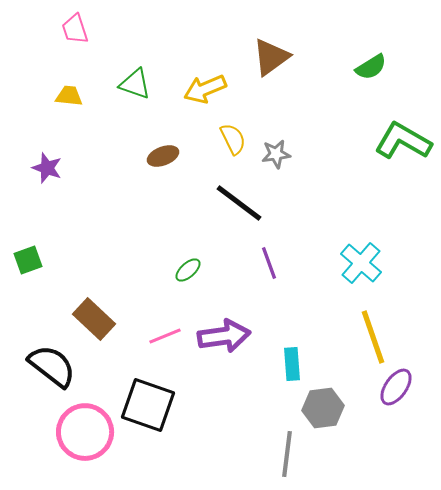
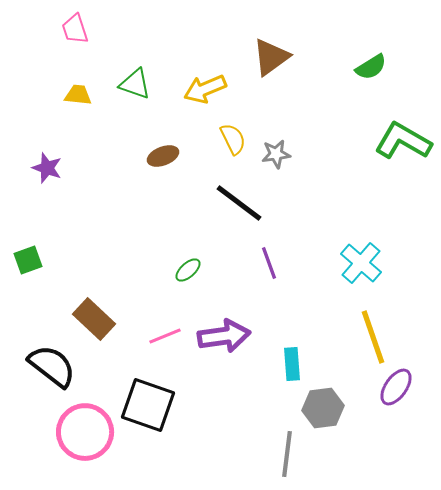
yellow trapezoid: moved 9 px right, 1 px up
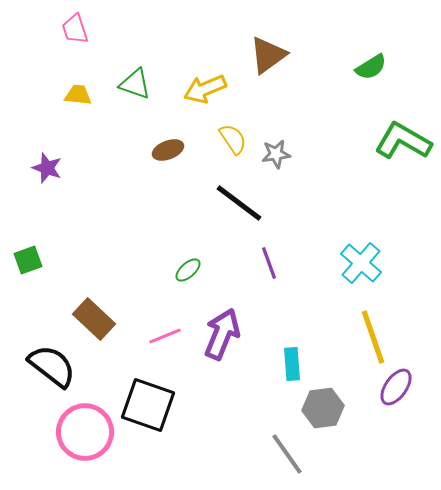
brown triangle: moved 3 px left, 2 px up
yellow semicircle: rotated 8 degrees counterclockwise
brown ellipse: moved 5 px right, 6 px up
purple arrow: moved 2 px left, 2 px up; rotated 60 degrees counterclockwise
gray line: rotated 42 degrees counterclockwise
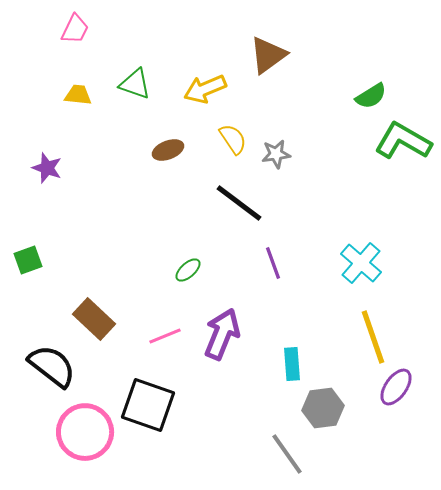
pink trapezoid: rotated 136 degrees counterclockwise
green semicircle: moved 29 px down
purple line: moved 4 px right
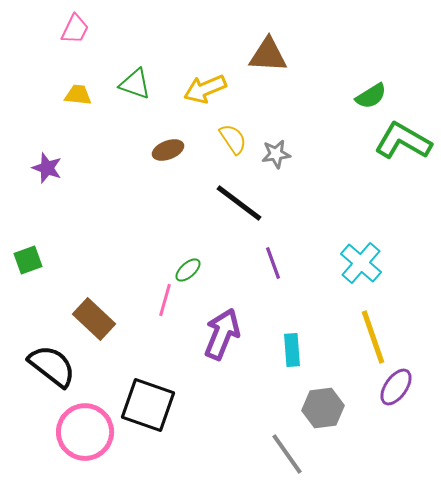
brown triangle: rotated 39 degrees clockwise
pink line: moved 36 px up; rotated 52 degrees counterclockwise
cyan rectangle: moved 14 px up
